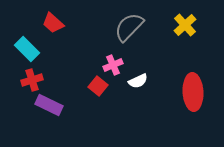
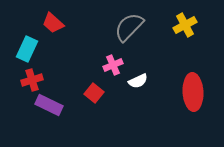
yellow cross: rotated 15 degrees clockwise
cyan rectangle: rotated 70 degrees clockwise
red square: moved 4 px left, 7 px down
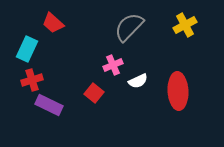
red ellipse: moved 15 px left, 1 px up
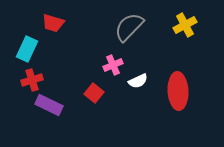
red trapezoid: rotated 25 degrees counterclockwise
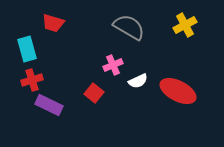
gray semicircle: rotated 76 degrees clockwise
cyan rectangle: rotated 40 degrees counterclockwise
red ellipse: rotated 60 degrees counterclockwise
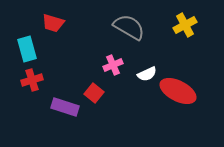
white semicircle: moved 9 px right, 7 px up
purple rectangle: moved 16 px right, 2 px down; rotated 8 degrees counterclockwise
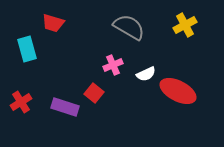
white semicircle: moved 1 px left
red cross: moved 11 px left, 22 px down; rotated 15 degrees counterclockwise
